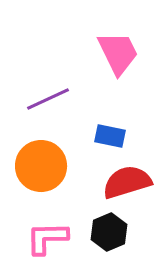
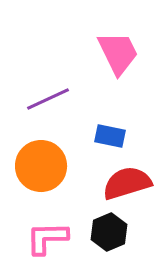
red semicircle: moved 1 px down
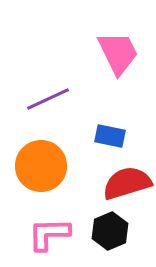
black hexagon: moved 1 px right, 1 px up
pink L-shape: moved 2 px right, 4 px up
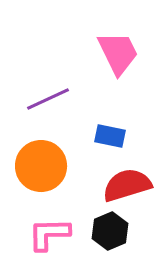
red semicircle: moved 2 px down
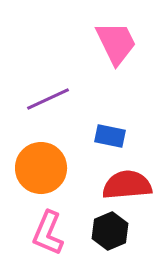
pink trapezoid: moved 2 px left, 10 px up
orange circle: moved 2 px down
red semicircle: rotated 12 degrees clockwise
pink L-shape: moved 1 px left, 1 px up; rotated 66 degrees counterclockwise
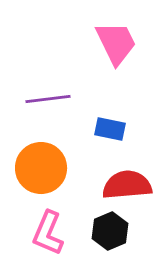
purple line: rotated 18 degrees clockwise
blue rectangle: moved 7 px up
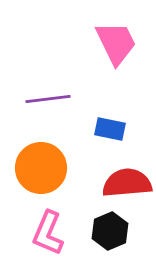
red semicircle: moved 2 px up
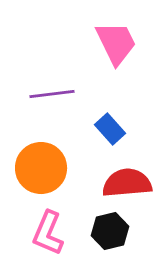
purple line: moved 4 px right, 5 px up
blue rectangle: rotated 36 degrees clockwise
black hexagon: rotated 9 degrees clockwise
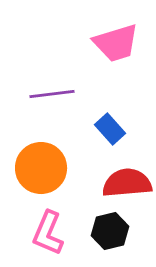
pink trapezoid: rotated 99 degrees clockwise
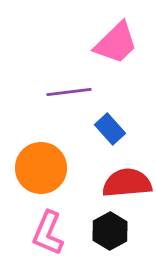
pink trapezoid: rotated 27 degrees counterclockwise
purple line: moved 17 px right, 2 px up
black hexagon: rotated 15 degrees counterclockwise
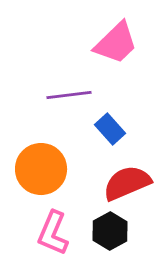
purple line: moved 3 px down
orange circle: moved 1 px down
red semicircle: rotated 18 degrees counterclockwise
pink L-shape: moved 5 px right
